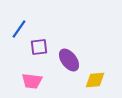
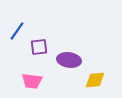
blue line: moved 2 px left, 2 px down
purple ellipse: rotated 45 degrees counterclockwise
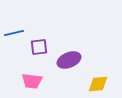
blue line: moved 3 px left, 2 px down; rotated 42 degrees clockwise
purple ellipse: rotated 30 degrees counterclockwise
yellow diamond: moved 3 px right, 4 px down
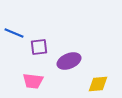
blue line: rotated 36 degrees clockwise
purple ellipse: moved 1 px down
pink trapezoid: moved 1 px right
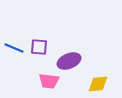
blue line: moved 15 px down
purple square: rotated 12 degrees clockwise
pink trapezoid: moved 16 px right
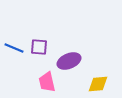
pink trapezoid: moved 2 px left, 1 px down; rotated 70 degrees clockwise
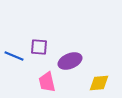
blue line: moved 8 px down
purple ellipse: moved 1 px right
yellow diamond: moved 1 px right, 1 px up
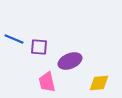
blue line: moved 17 px up
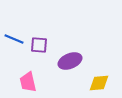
purple square: moved 2 px up
pink trapezoid: moved 19 px left
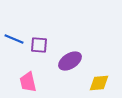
purple ellipse: rotated 10 degrees counterclockwise
